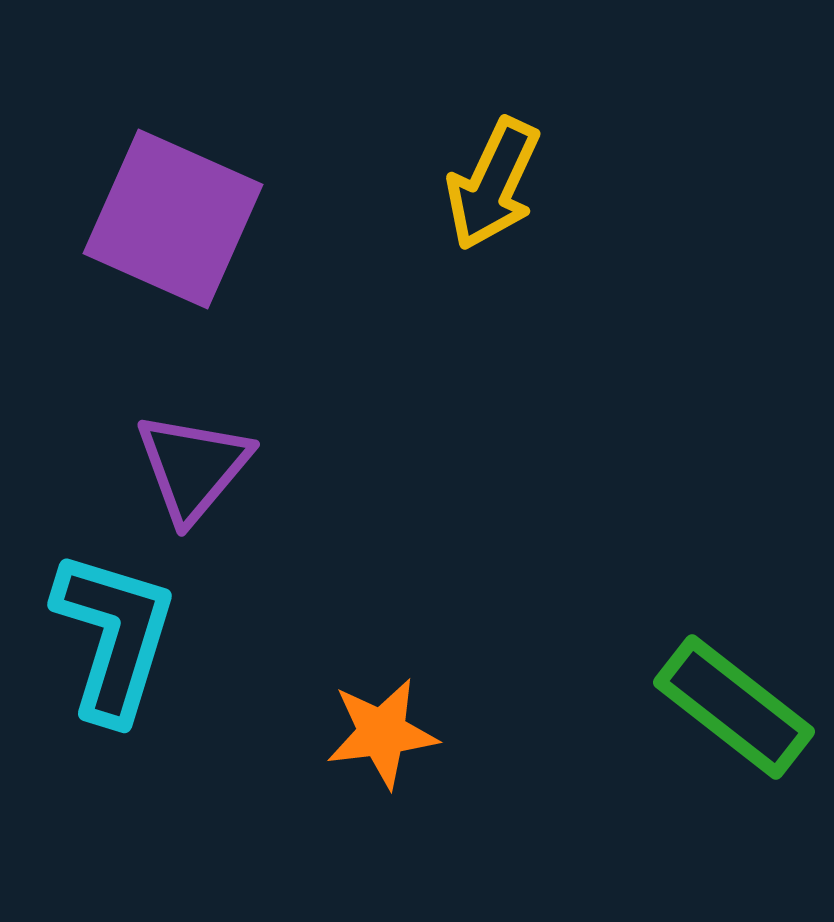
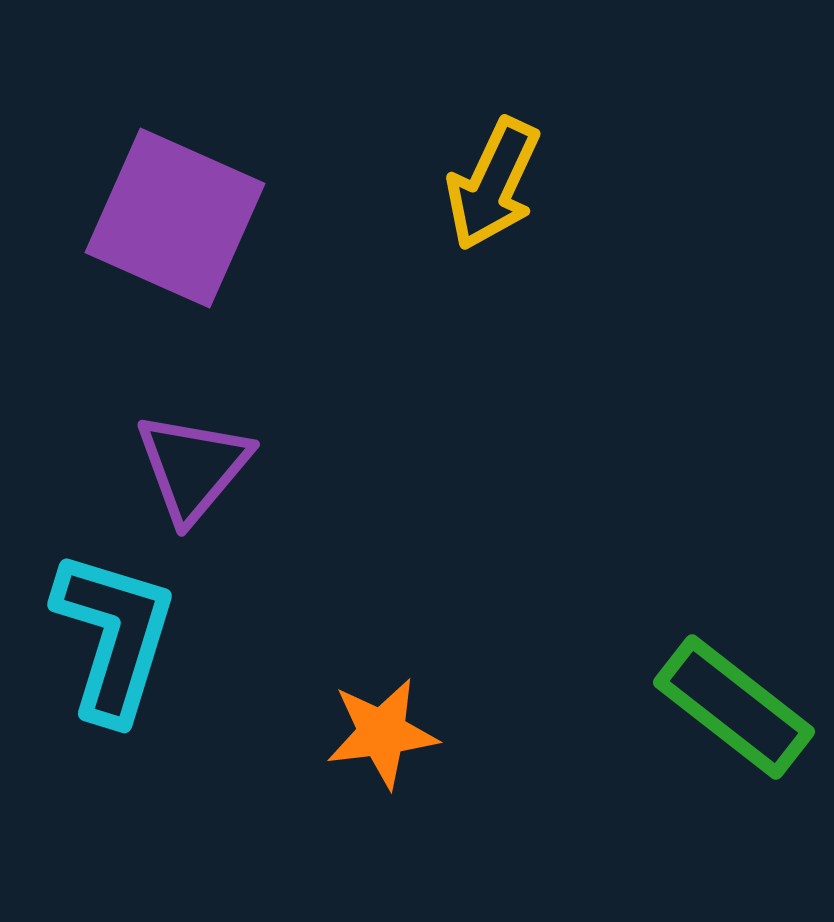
purple square: moved 2 px right, 1 px up
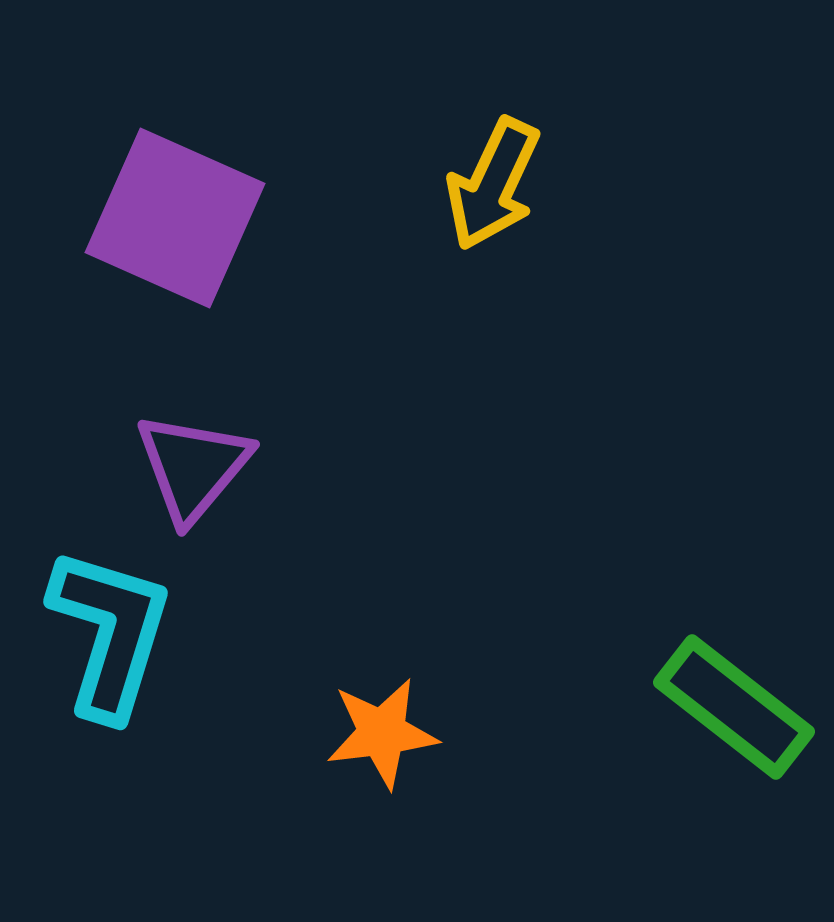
cyan L-shape: moved 4 px left, 3 px up
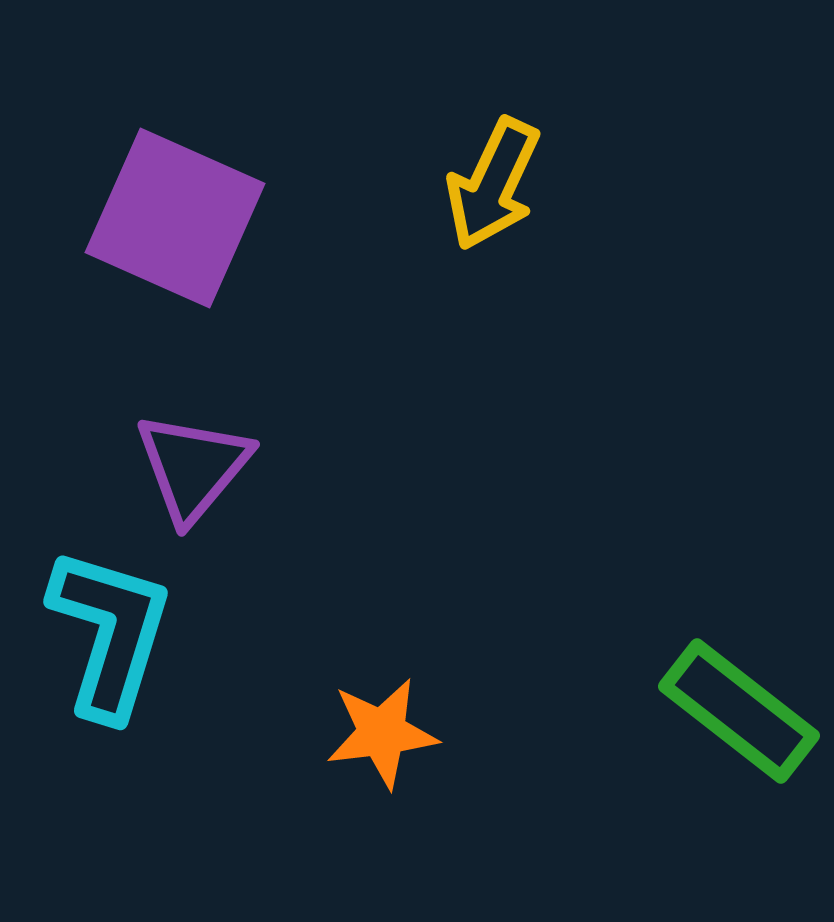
green rectangle: moved 5 px right, 4 px down
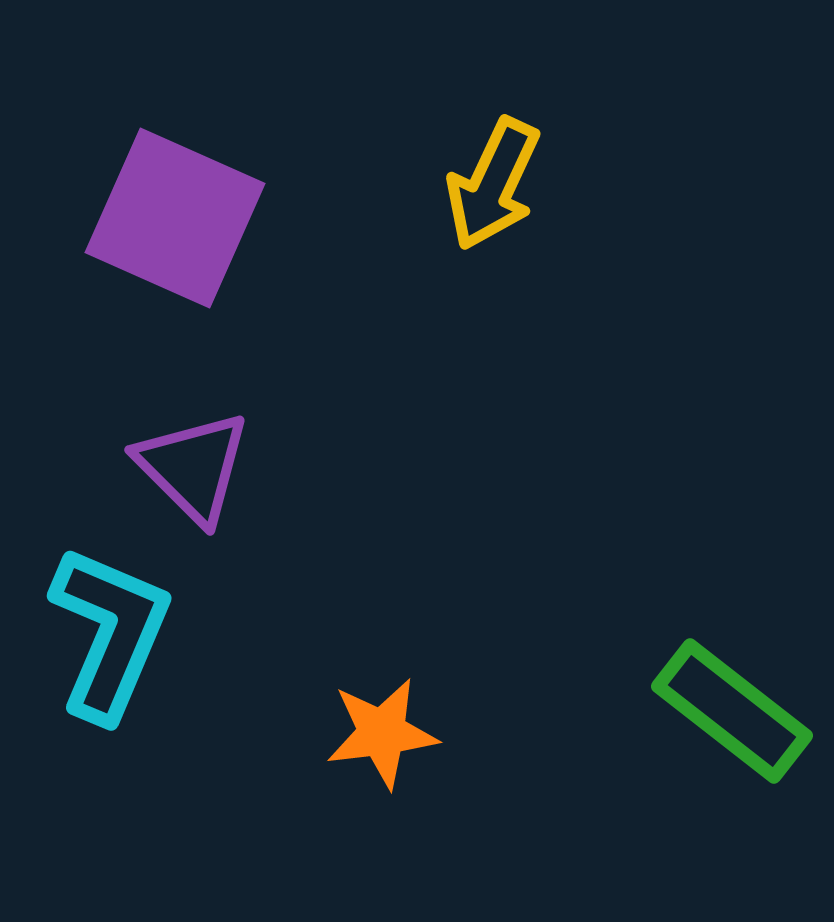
purple triangle: rotated 25 degrees counterclockwise
cyan L-shape: rotated 6 degrees clockwise
green rectangle: moved 7 px left
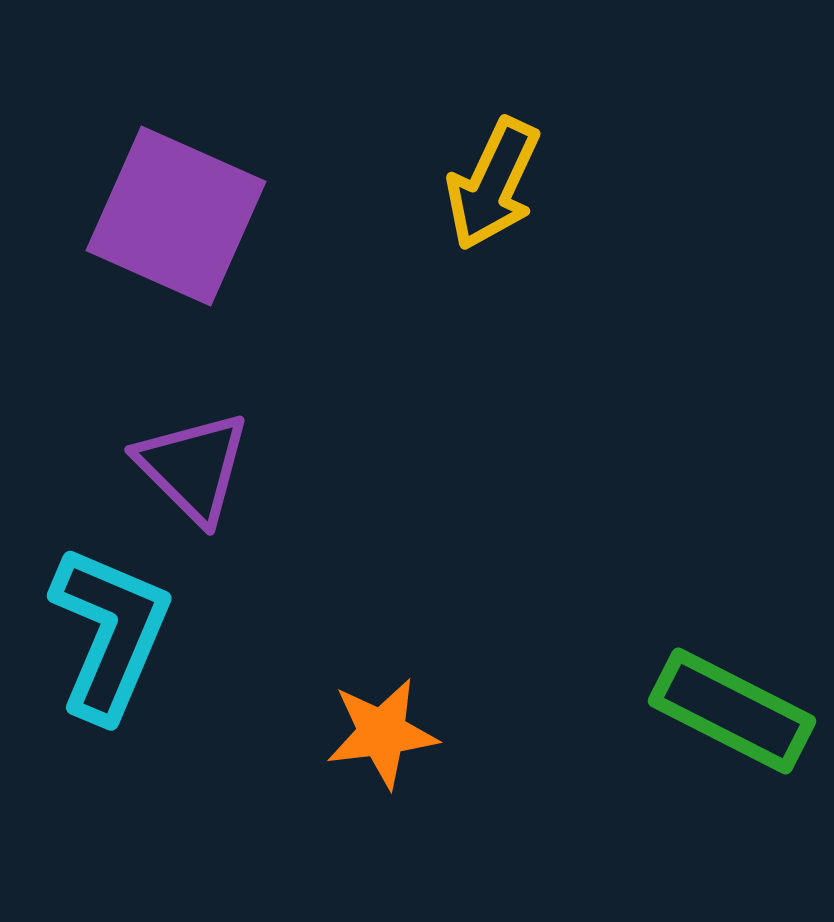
purple square: moved 1 px right, 2 px up
green rectangle: rotated 11 degrees counterclockwise
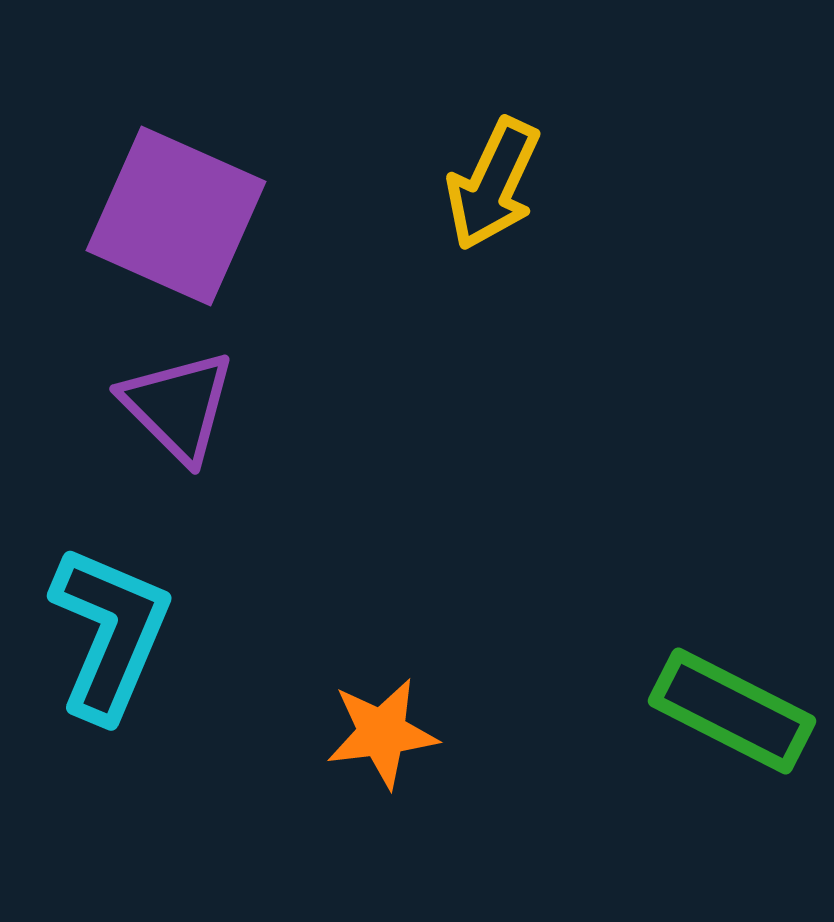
purple triangle: moved 15 px left, 61 px up
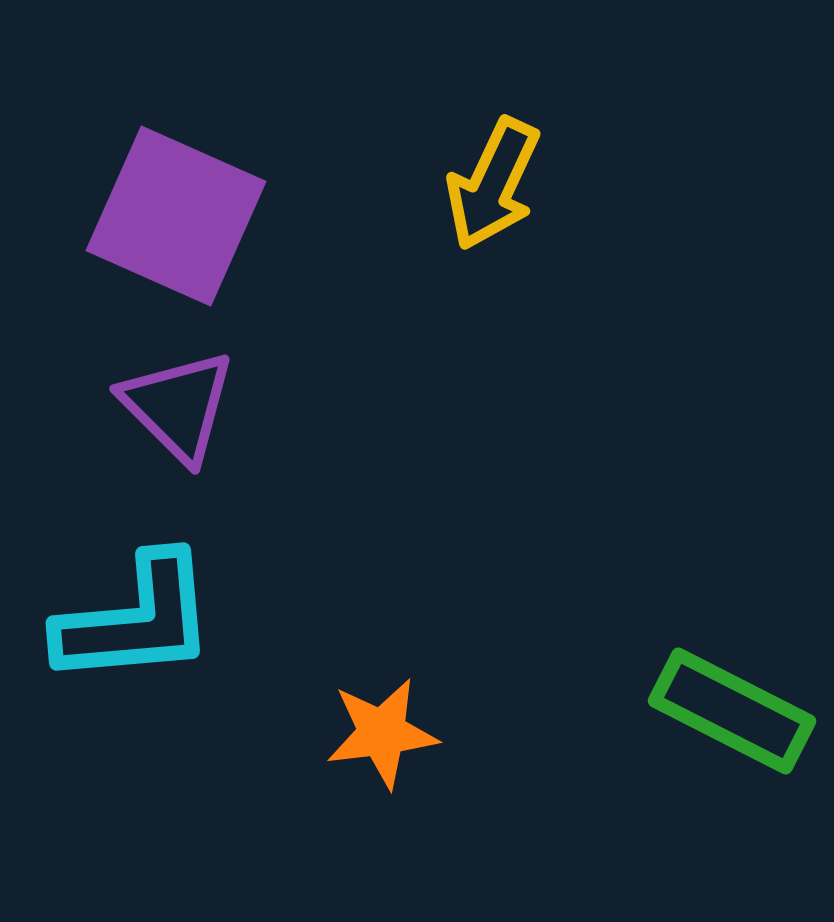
cyan L-shape: moved 26 px right, 13 px up; rotated 62 degrees clockwise
